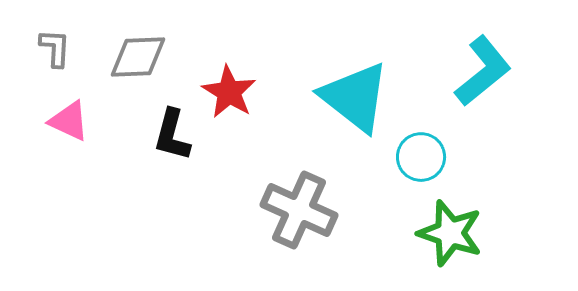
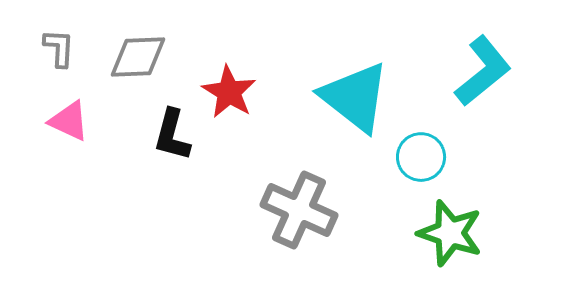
gray L-shape: moved 4 px right
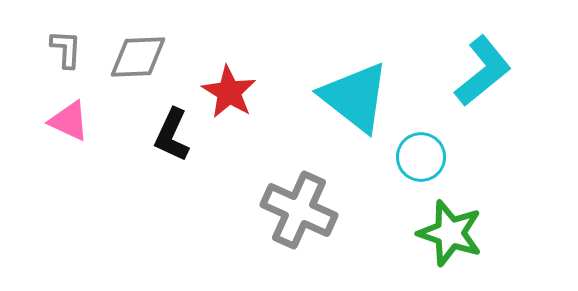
gray L-shape: moved 7 px right, 1 px down
black L-shape: rotated 10 degrees clockwise
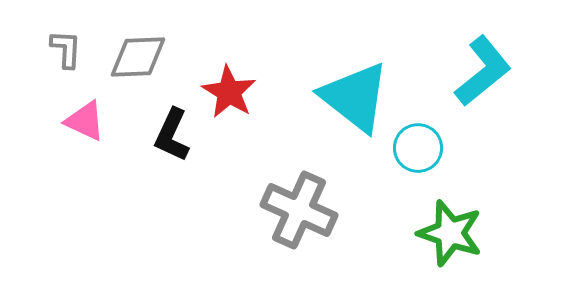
pink triangle: moved 16 px right
cyan circle: moved 3 px left, 9 px up
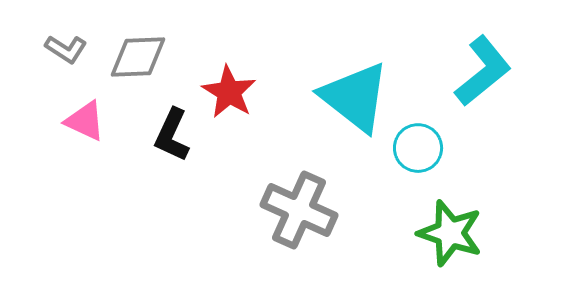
gray L-shape: rotated 120 degrees clockwise
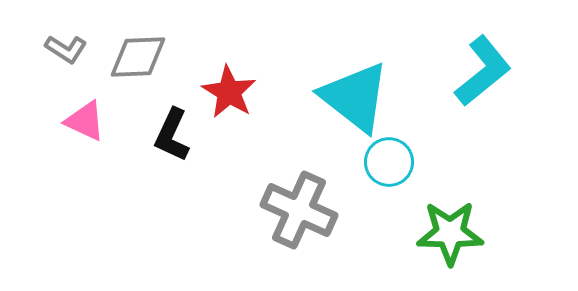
cyan circle: moved 29 px left, 14 px down
green star: rotated 18 degrees counterclockwise
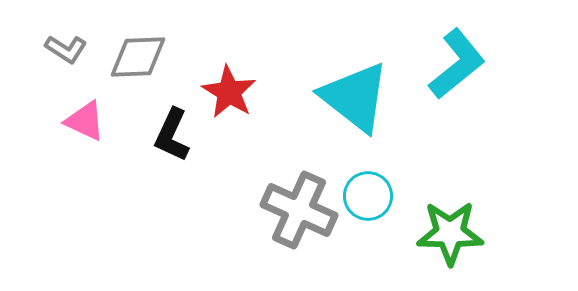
cyan L-shape: moved 26 px left, 7 px up
cyan circle: moved 21 px left, 34 px down
